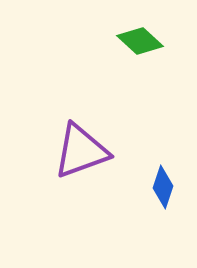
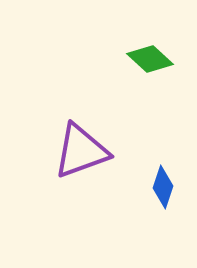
green diamond: moved 10 px right, 18 px down
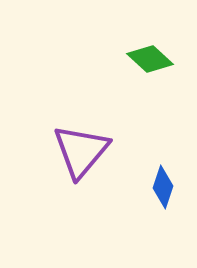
purple triangle: rotated 30 degrees counterclockwise
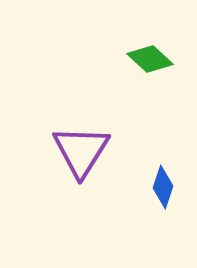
purple triangle: rotated 8 degrees counterclockwise
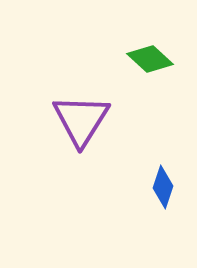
purple triangle: moved 31 px up
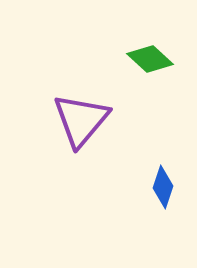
purple triangle: rotated 8 degrees clockwise
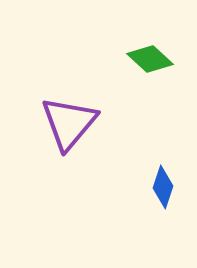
purple triangle: moved 12 px left, 3 px down
